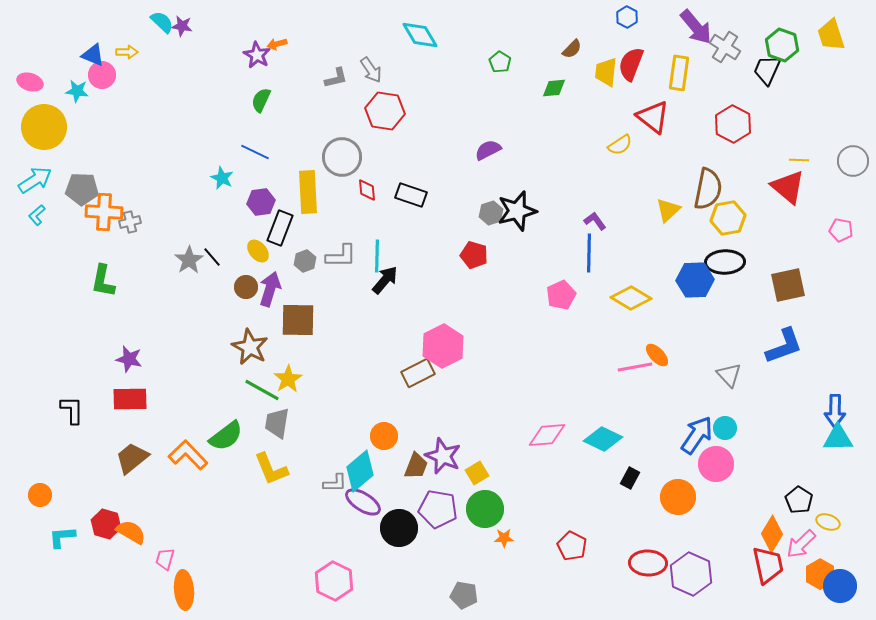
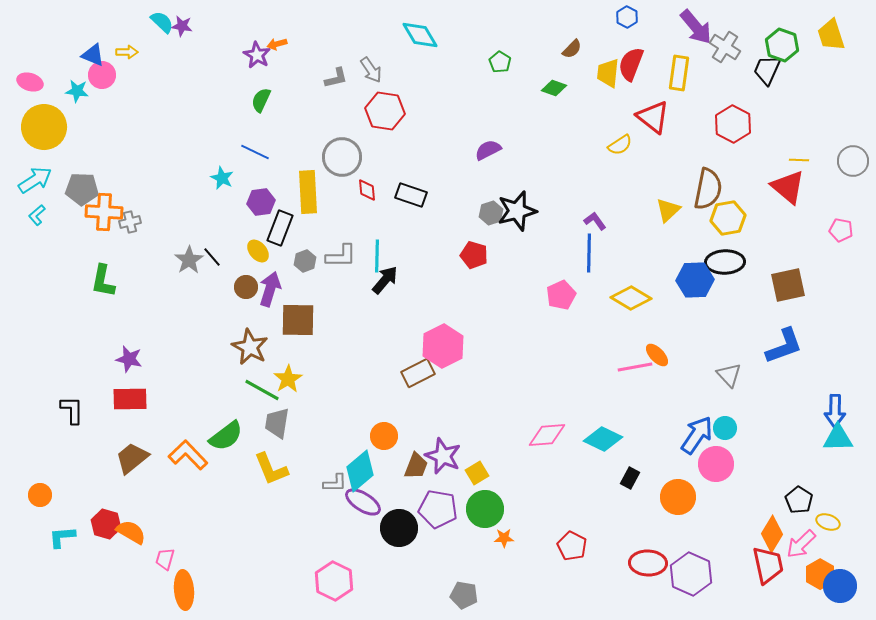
yellow trapezoid at (606, 72): moved 2 px right, 1 px down
green diamond at (554, 88): rotated 25 degrees clockwise
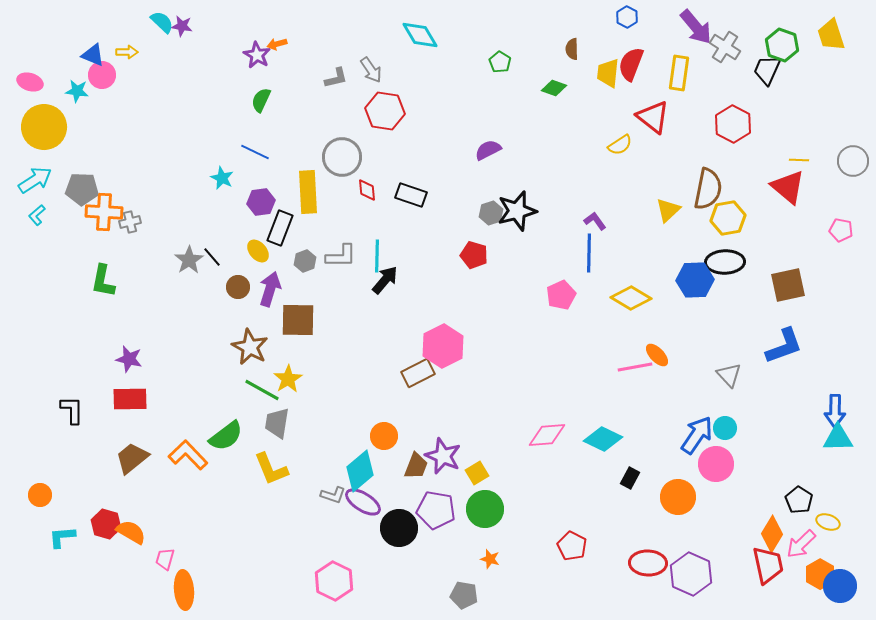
brown semicircle at (572, 49): rotated 135 degrees clockwise
brown circle at (246, 287): moved 8 px left
gray L-shape at (335, 483): moved 2 px left, 12 px down; rotated 20 degrees clockwise
purple pentagon at (438, 509): moved 2 px left, 1 px down
orange star at (504, 538): moved 14 px left, 21 px down; rotated 18 degrees clockwise
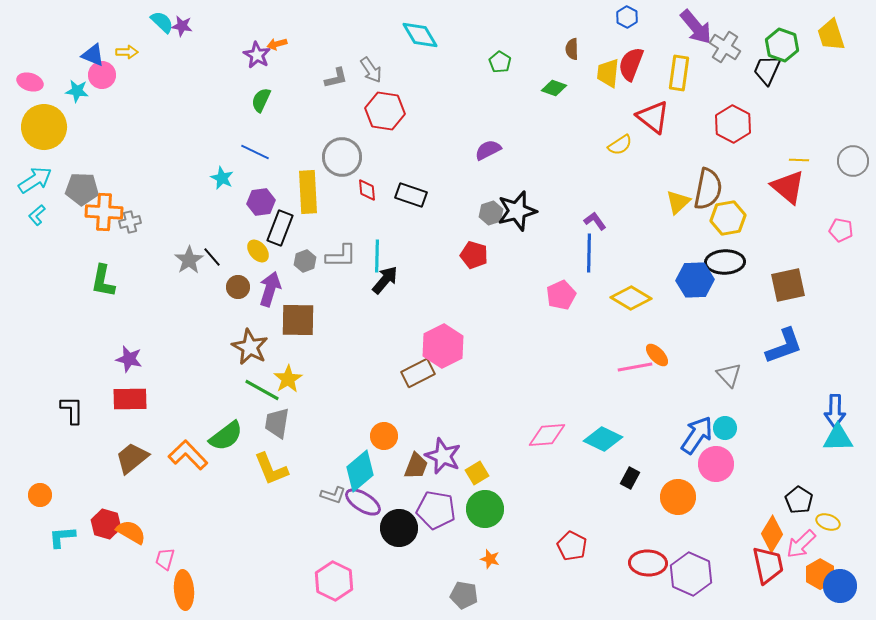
yellow triangle at (668, 210): moved 10 px right, 8 px up
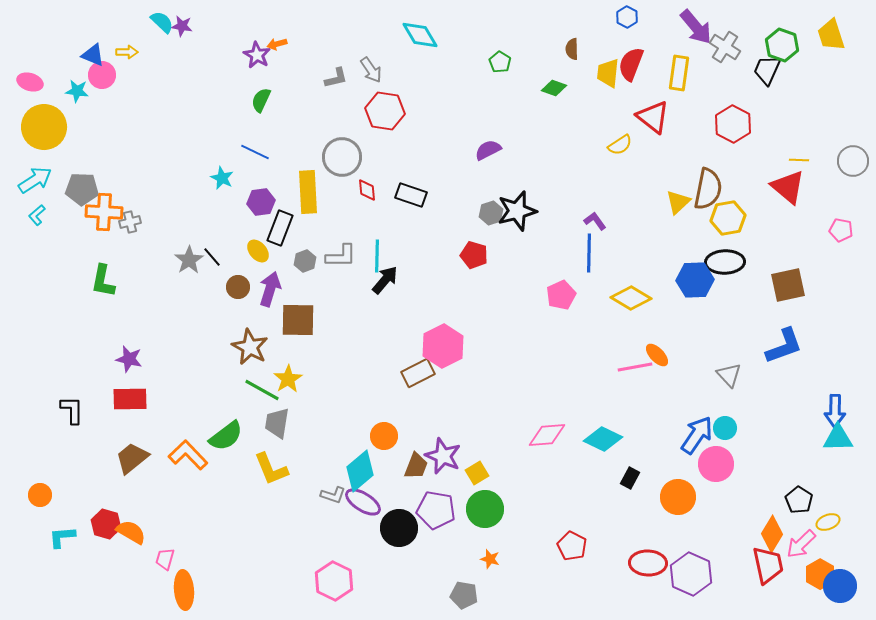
yellow ellipse at (828, 522): rotated 40 degrees counterclockwise
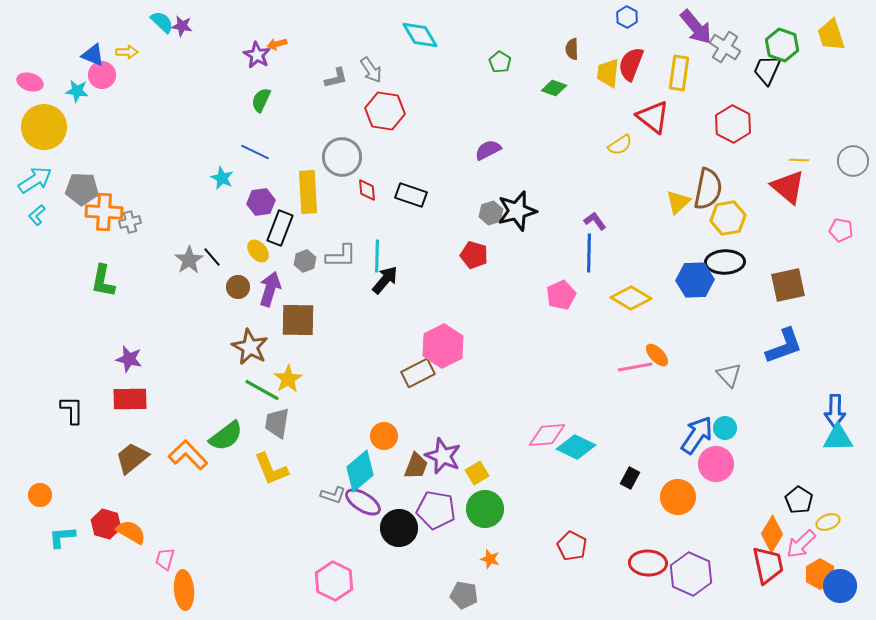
cyan diamond at (603, 439): moved 27 px left, 8 px down
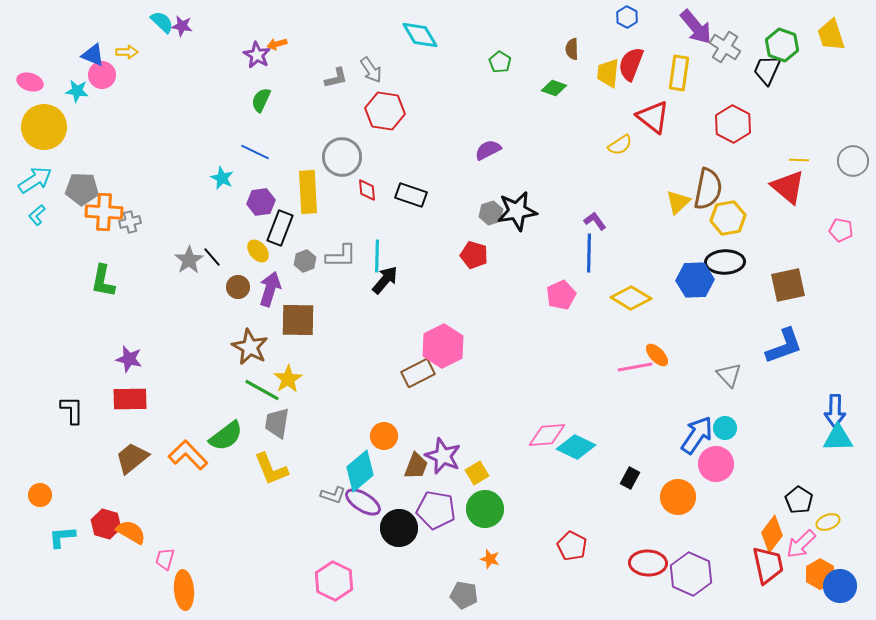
black star at (517, 211): rotated 6 degrees clockwise
orange diamond at (772, 534): rotated 6 degrees clockwise
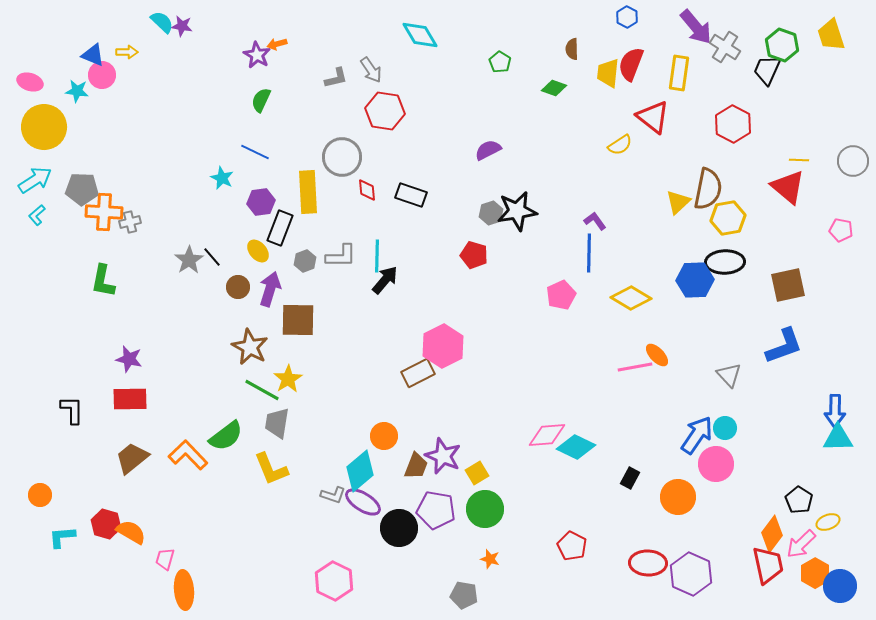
orange hexagon at (820, 574): moved 5 px left, 1 px up
